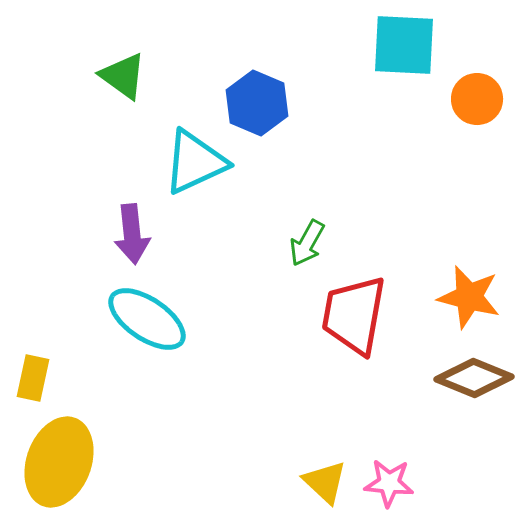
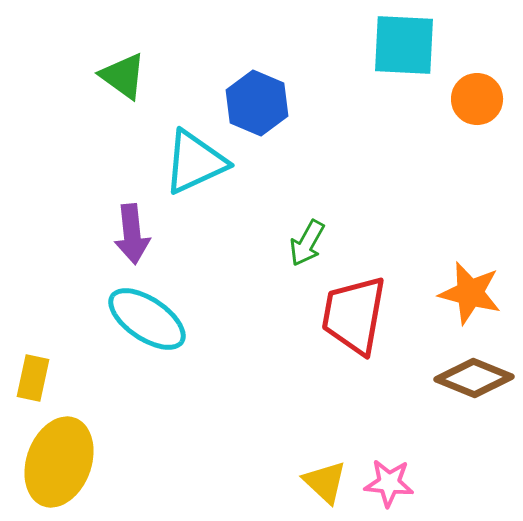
orange star: moved 1 px right, 4 px up
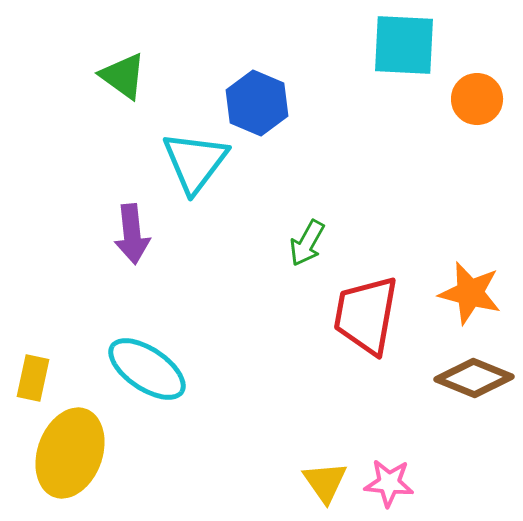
cyan triangle: rotated 28 degrees counterclockwise
red trapezoid: moved 12 px right
cyan ellipse: moved 50 px down
yellow ellipse: moved 11 px right, 9 px up
yellow triangle: rotated 12 degrees clockwise
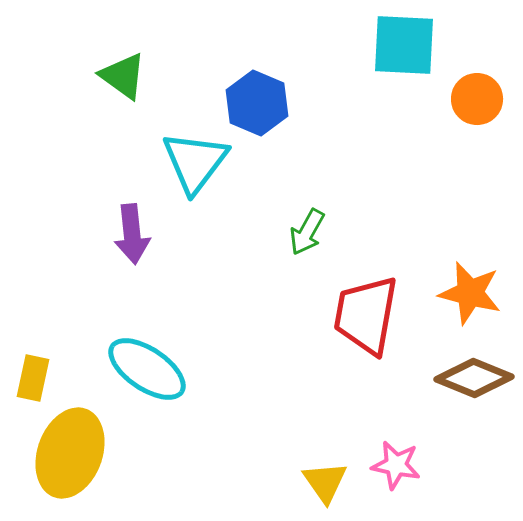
green arrow: moved 11 px up
pink star: moved 7 px right, 18 px up; rotated 6 degrees clockwise
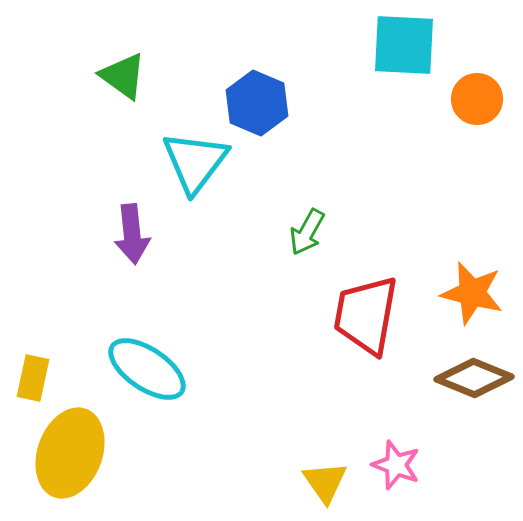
orange star: moved 2 px right
pink star: rotated 9 degrees clockwise
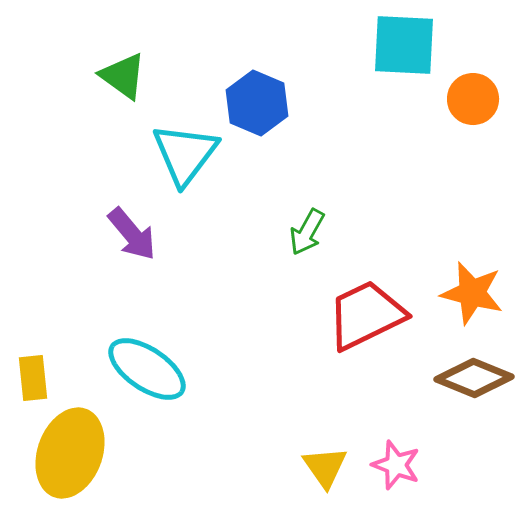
orange circle: moved 4 px left
cyan triangle: moved 10 px left, 8 px up
purple arrow: rotated 34 degrees counterclockwise
red trapezoid: rotated 54 degrees clockwise
yellow rectangle: rotated 18 degrees counterclockwise
yellow triangle: moved 15 px up
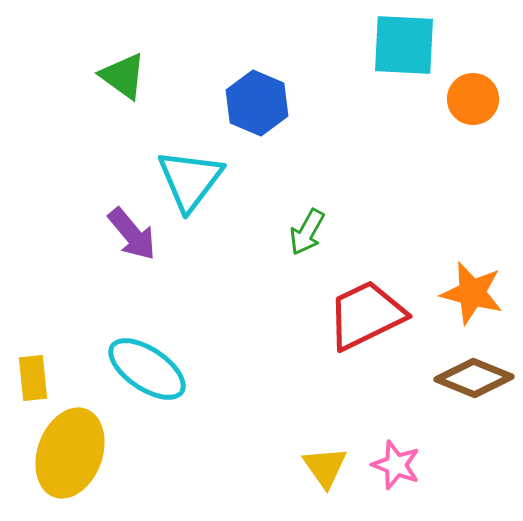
cyan triangle: moved 5 px right, 26 px down
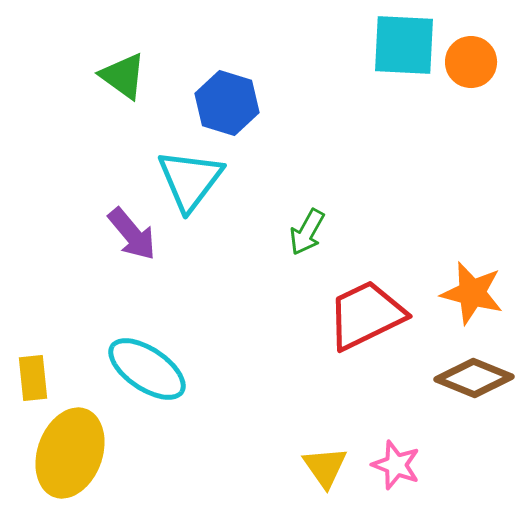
orange circle: moved 2 px left, 37 px up
blue hexagon: moved 30 px left; rotated 6 degrees counterclockwise
